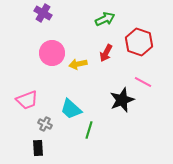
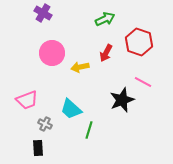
yellow arrow: moved 2 px right, 3 px down
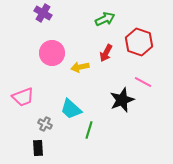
pink trapezoid: moved 4 px left, 3 px up
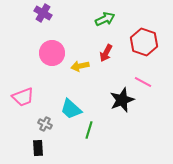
red hexagon: moved 5 px right
yellow arrow: moved 1 px up
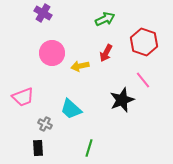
pink line: moved 2 px up; rotated 24 degrees clockwise
green line: moved 18 px down
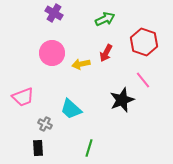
purple cross: moved 11 px right
yellow arrow: moved 1 px right, 2 px up
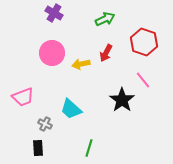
black star: rotated 15 degrees counterclockwise
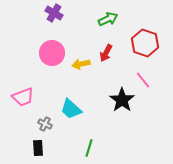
green arrow: moved 3 px right
red hexagon: moved 1 px right, 1 px down
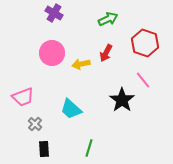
gray cross: moved 10 px left; rotated 16 degrees clockwise
black rectangle: moved 6 px right, 1 px down
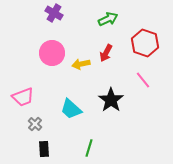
black star: moved 11 px left
